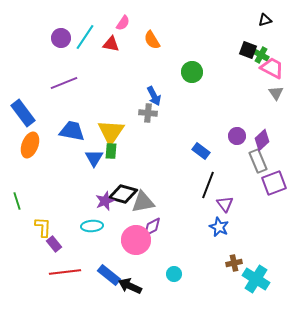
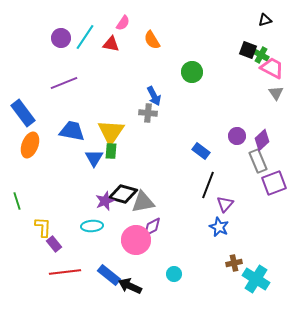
purple triangle at (225, 204): rotated 18 degrees clockwise
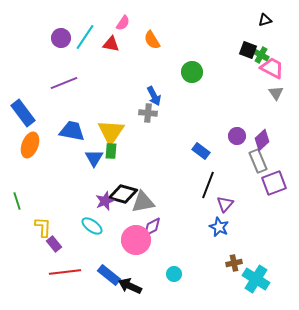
cyan ellipse at (92, 226): rotated 40 degrees clockwise
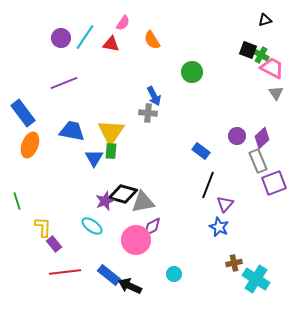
purple diamond at (262, 140): moved 2 px up
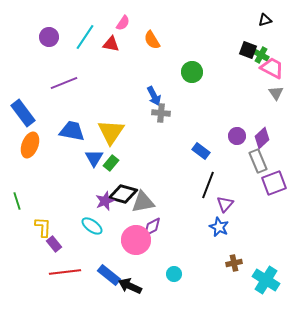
purple circle at (61, 38): moved 12 px left, 1 px up
gray cross at (148, 113): moved 13 px right
green rectangle at (111, 151): moved 12 px down; rotated 35 degrees clockwise
cyan cross at (256, 279): moved 10 px right, 1 px down
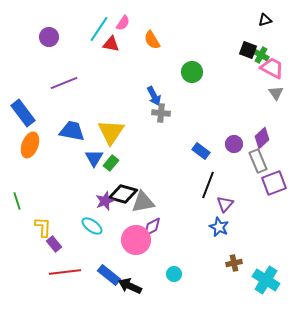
cyan line at (85, 37): moved 14 px right, 8 px up
purple circle at (237, 136): moved 3 px left, 8 px down
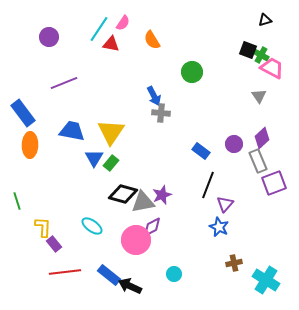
gray triangle at (276, 93): moved 17 px left, 3 px down
orange ellipse at (30, 145): rotated 20 degrees counterclockwise
purple star at (105, 201): moved 57 px right, 6 px up
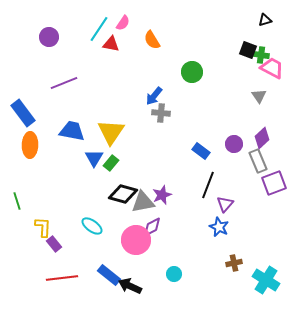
green cross at (261, 55): rotated 21 degrees counterclockwise
blue arrow at (154, 96): rotated 66 degrees clockwise
red line at (65, 272): moved 3 px left, 6 px down
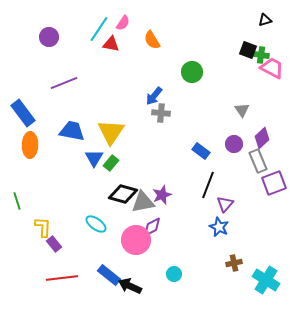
gray triangle at (259, 96): moved 17 px left, 14 px down
cyan ellipse at (92, 226): moved 4 px right, 2 px up
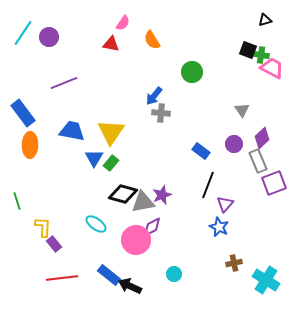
cyan line at (99, 29): moved 76 px left, 4 px down
